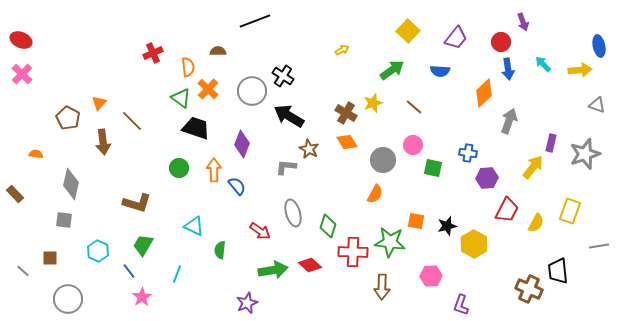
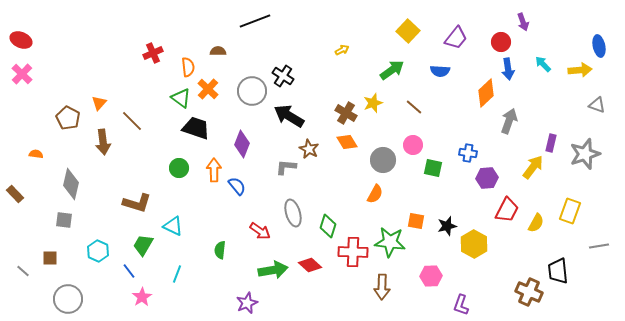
orange diamond at (484, 93): moved 2 px right
cyan triangle at (194, 226): moved 21 px left
brown cross at (529, 289): moved 3 px down
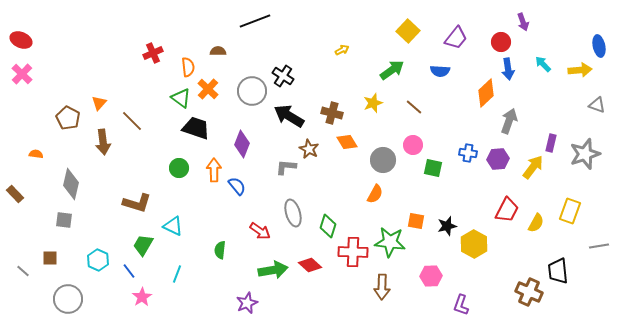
brown cross at (346, 113): moved 14 px left; rotated 15 degrees counterclockwise
purple hexagon at (487, 178): moved 11 px right, 19 px up
cyan hexagon at (98, 251): moved 9 px down
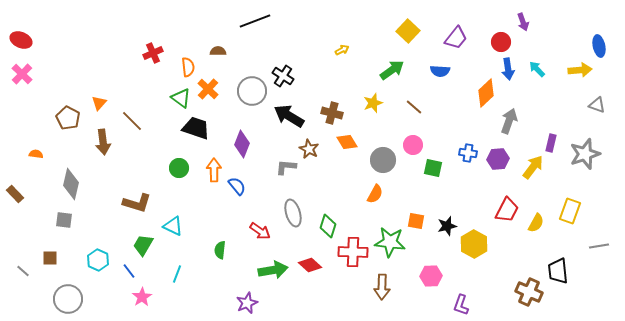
cyan arrow at (543, 64): moved 6 px left, 5 px down
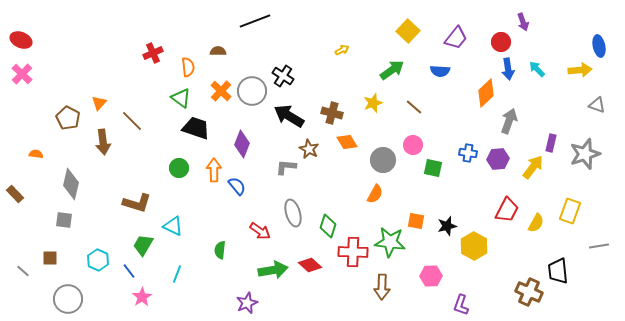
orange cross at (208, 89): moved 13 px right, 2 px down
yellow hexagon at (474, 244): moved 2 px down
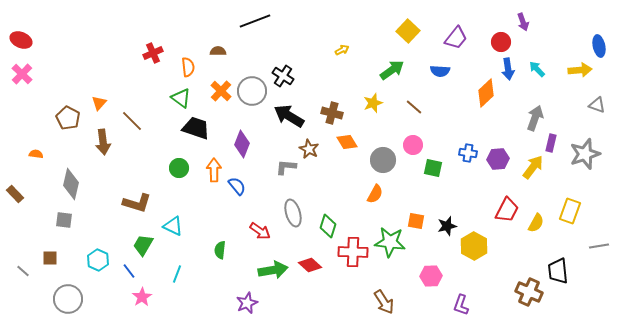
gray arrow at (509, 121): moved 26 px right, 3 px up
brown arrow at (382, 287): moved 2 px right, 15 px down; rotated 35 degrees counterclockwise
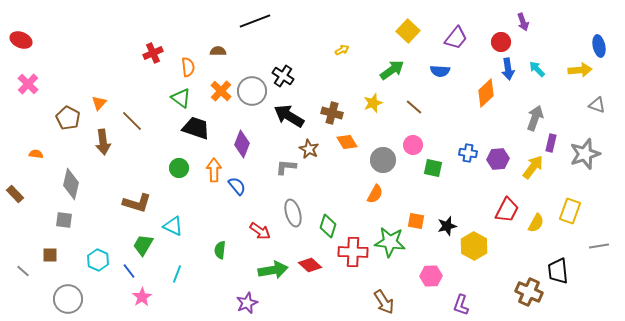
pink cross at (22, 74): moved 6 px right, 10 px down
brown square at (50, 258): moved 3 px up
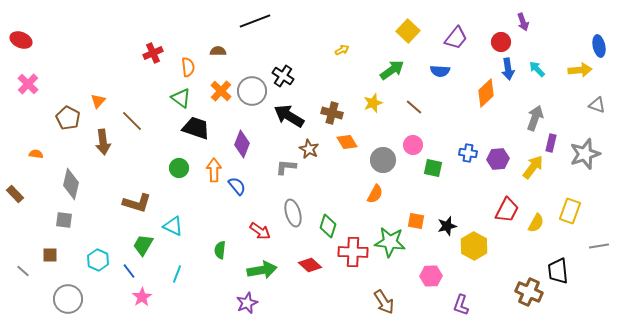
orange triangle at (99, 103): moved 1 px left, 2 px up
green arrow at (273, 270): moved 11 px left
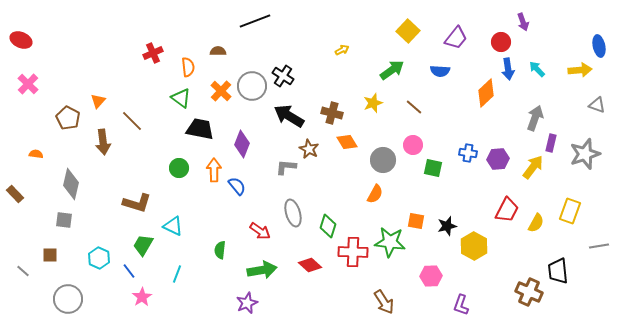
gray circle at (252, 91): moved 5 px up
black trapezoid at (196, 128): moved 4 px right, 1 px down; rotated 8 degrees counterclockwise
cyan hexagon at (98, 260): moved 1 px right, 2 px up
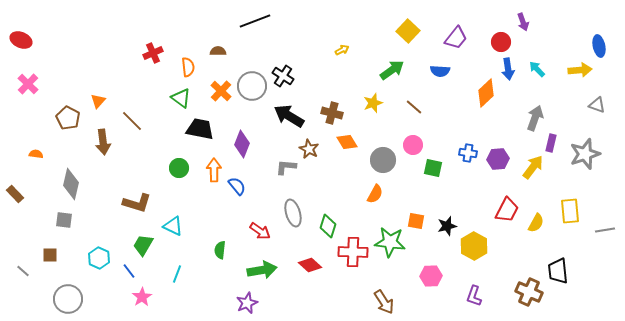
yellow rectangle at (570, 211): rotated 25 degrees counterclockwise
gray line at (599, 246): moved 6 px right, 16 px up
purple L-shape at (461, 305): moved 13 px right, 9 px up
